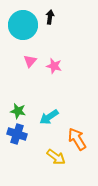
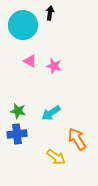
black arrow: moved 4 px up
pink triangle: rotated 40 degrees counterclockwise
cyan arrow: moved 2 px right, 4 px up
blue cross: rotated 24 degrees counterclockwise
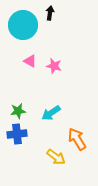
green star: rotated 21 degrees counterclockwise
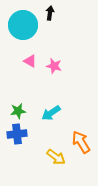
orange arrow: moved 4 px right, 3 px down
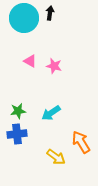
cyan circle: moved 1 px right, 7 px up
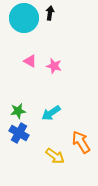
blue cross: moved 2 px right, 1 px up; rotated 36 degrees clockwise
yellow arrow: moved 1 px left, 1 px up
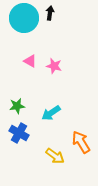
green star: moved 1 px left, 5 px up
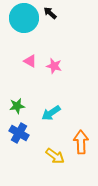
black arrow: rotated 56 degrees counterclockwise
orange arrow: rotated 30 degrees clockwise
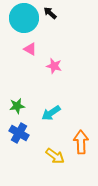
pink triangle: moved 12 px up
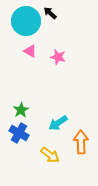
cyan circle: moved 2 px right, 3 px down
pink triangle: moved 2 px down
pink star: moved 4 px right, 9 px up
green star: moved 4 px right, 4 px down; rotated 21 degrees counterclockwise
cyan arrow: moved 7 px right, 10 px down
yellow arrow: moved 5 px left, 1 px up
